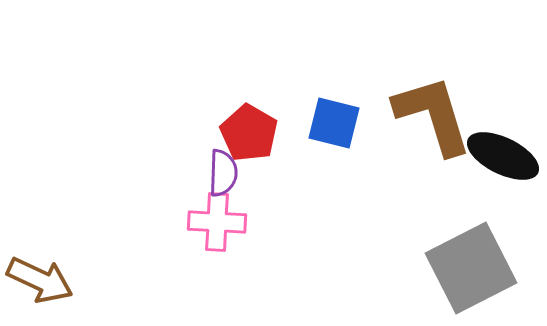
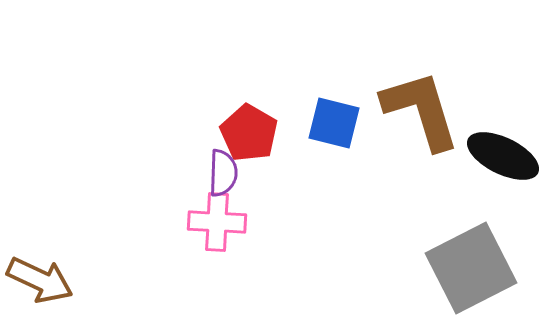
brown L-shape: moved 12 px left, 5 px up
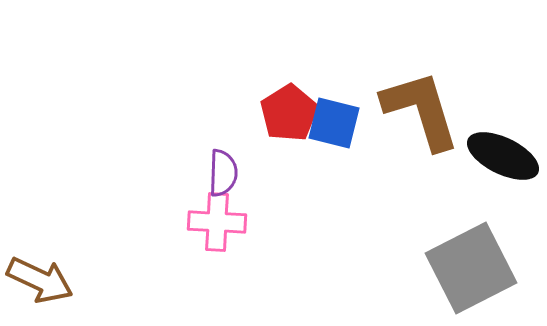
red pentagon: moved 40 px right, 20 px up; rotated 10 degrees clockwise
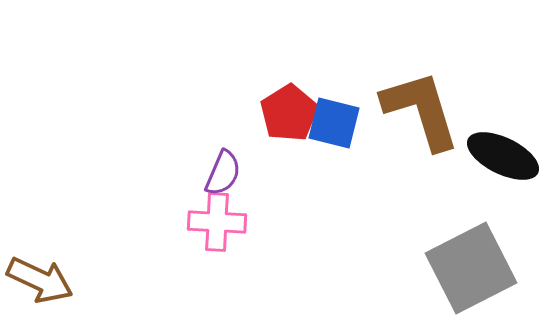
purple semicircle: rotated 21 degrees clockwise
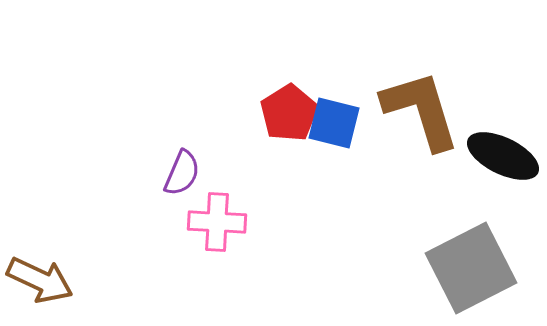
purple semicircle: moved 41 px left
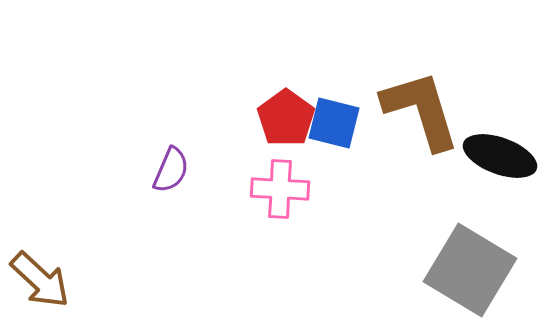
red pentagon: moved 3 px left, 5 px down; rotated 4 degrees counterclockwise
black ellipse: moved 3 px left; rotated 6 degrees counterclockwise
purple semicircle: moved 11 px left, 3 px up
pink cross: moved 63 px right, 33 px up
gray square: moved 1 px left, 2 px down; rotated 32 degrees counterclockwise
brown arrow: rotated 18 degrees clockwise
